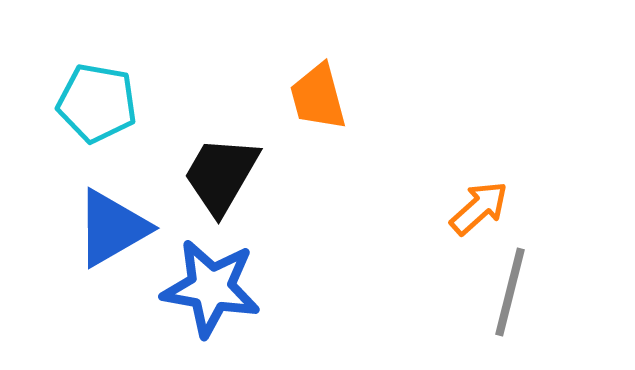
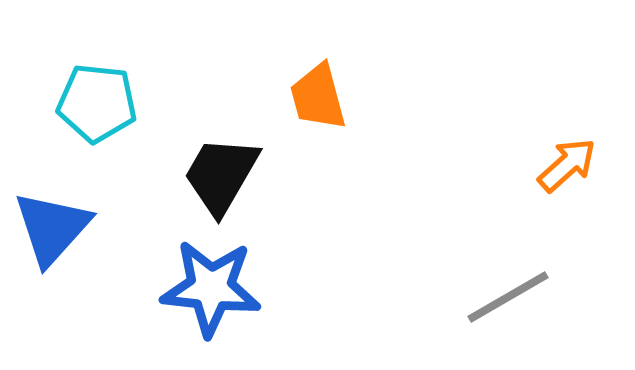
cyan pentagon: rotated 4 degrees counterclockwise
orange arrow: moved 88 px right, 43 px up
blue triangle: moved 60 px left; rotated 18 degrees counterclockwise
blue star: rotated 4 degrees counterclockwise
gray line: moved 2 px left, 5 px down; rotated 46 degrees clockwise
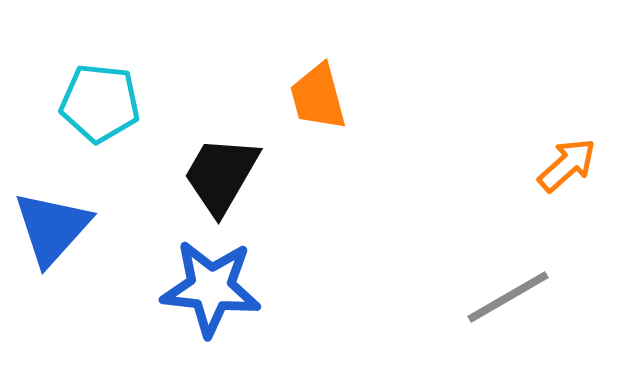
cyan pentagon: moved 3 px right
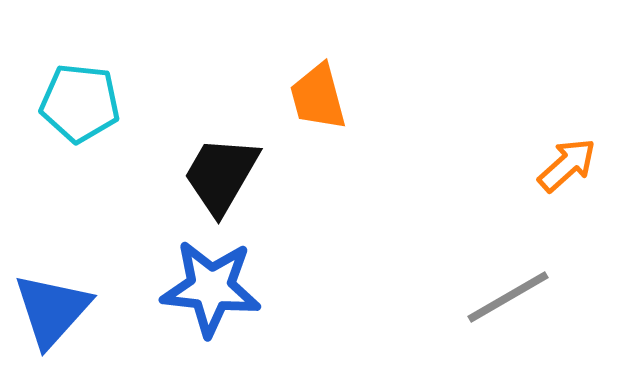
cyan pentagon: moved 20 px left
blue triangle: moved 82 px down
